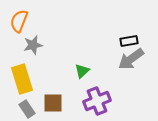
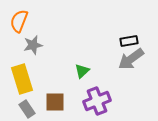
brown square: moved 2 px right, 1 px up
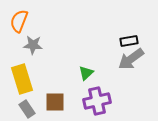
gray star: rotated 18 degrees clockwise
green triangle: moved 4 px right, 2 px down
purple cross: rotated 8 degrees clockwise
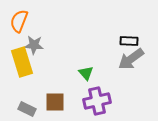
black rectangle: rotated 12 degrees clockwise
gray star: moved 1 px right
green triangle: rotated 28 degrees counterclockwise
yellow rectangle: moved 17 px up
gray rectangle: rotated 30 degrees counterclockwise
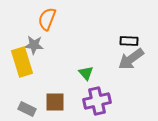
orange semicircle: moved 28 px right, 2 px up
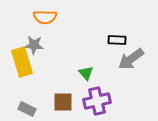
orange semicircle: moved 2 px left, 2 px up; rotated 110 degrees counterclockwise
black rectangle: moved 12 px left, 1 px up
brown square: moved 8 px right
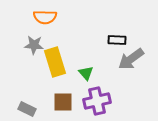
yellow rectangle: moved 33 px right
